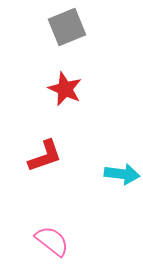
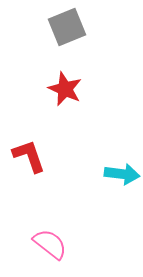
red L-shape: moved 16 px left; rotated 90 degrees counterclockwise
pink semicircle: moved 2 px left, 3 px down
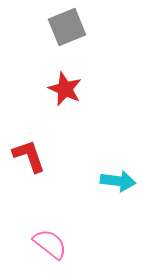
cyan arrow: moved 4 px left, 7 px down
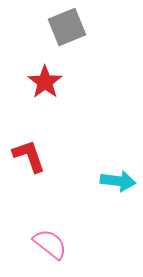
red star: moved 20 px left, 7 px up; rotated 12 degrees clockwise
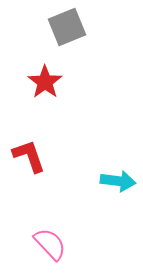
pink semicircle: rotated 9 degrees clockwise
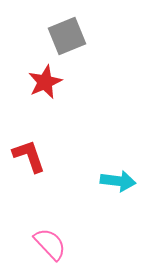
gray square: moved 9 px down
red star: rotated 12 degrees clockwise
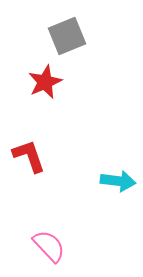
pink semicircle: moved 1 px left, 2 px down
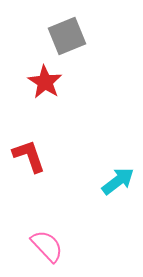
red star: rotated 16 degrees counterclockwise
cyan arrow: rotated 44 degrees counterclockwise
pink semicircle: moved 2 px left
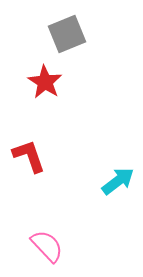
gray square: moved 2 px up
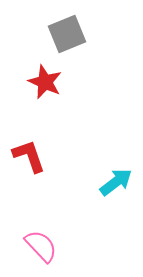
red star: rotated 8 degrees counterclockwise
cyan arrow: moved 2 px left, 1 px down
pink semicircle: moved 6 px left
